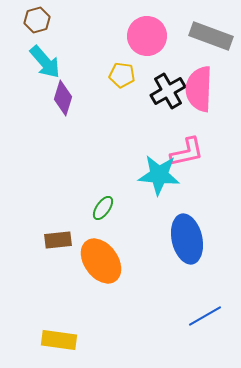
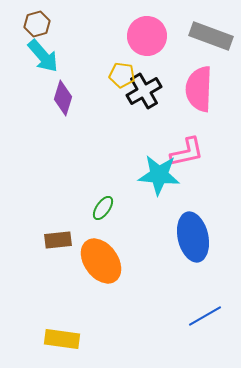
brown hexagon: moved 4 px down
cyan arrow: moved 2 px left, 6 px up
black cross: moved 24 px left
blue ellipse: moved 6 px right, 2 px up
yellow rectangle: moved 3 px right, 1 px up
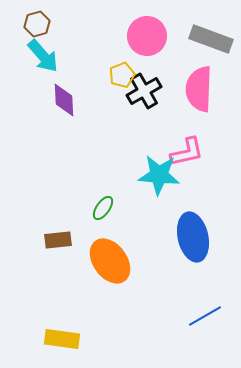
gray rectangle: moved 3 px down
yellow pentagon: rotated 30 degrees counterclockwise
purple diamond: moved 1 px right, 2 px down; rotated 20 degrees counterclockwise
orange ellipse: moved 9 px right
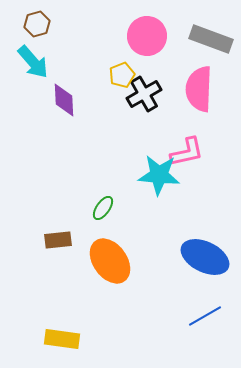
cyan arrow: moved 10 px left, 6 px down
black cross: moved 3 px down
blue ellipse: moved 12 px right, 20 px down; rotated 51 degrees counterclockwise
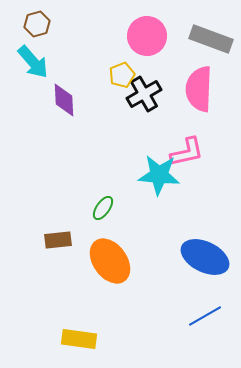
yellow rectangle: moved 17 px right
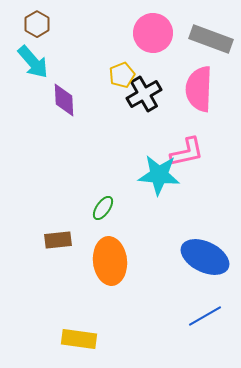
brown hexagon: rotated 15 degrees counterclockwise
pink circle: moved 6 px right, 3 px up
orange ellipse: rotated 30 degrees clockwise
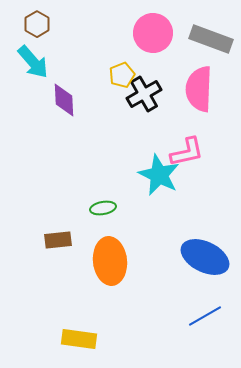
cyan star: rotated 21 degrees clockwise
green ellipse: rotated 45 degrees clockwise
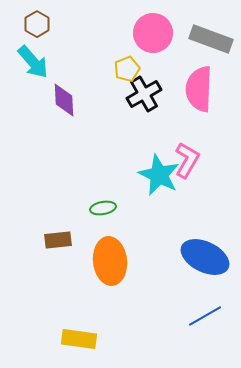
yellow pentagon: moved 5 px right, 6 px up
pink L-shape: moved 8 px down; rotated 48 degrees counterclockwise
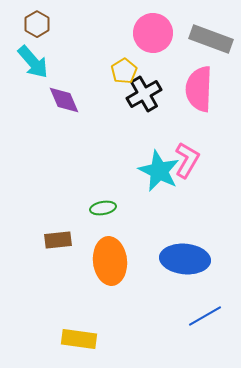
yellow pentagon: moved 3 px left, 2 px down; rotated 10 degrees counterclockwise
purple diamond: rotated 20 degrees counterclockwise
cyan star: moved 4 px up
blue ellipse: moved 20 px left, 2 px down; rotated 21 degrees counterclockwise
